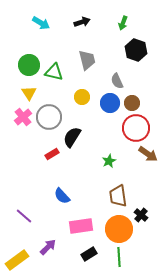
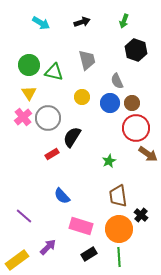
green arrow: moved 1 px right, 2 px up
gray circle: moved 1 px left, 1 px down
pink rectangle: rotated 25 degrees clockwise
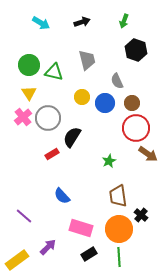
blue circle: moved 5 px left
pink rectangle: moved 2 px down
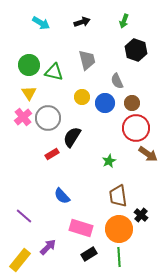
yellow rectangle: moved 3 px right; rotated 15 degrees counterclockwise
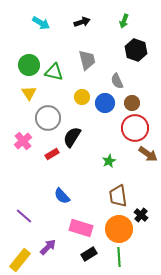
pink cross: moved 24 px down
red circle: moved 1 px left
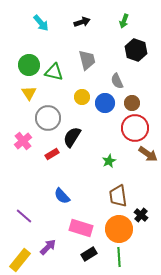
cyan arrow: rotated 18 degrees clockwise
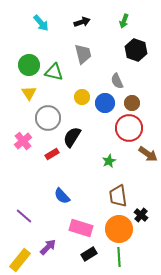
gray trapezoid: moved 4 px left, 6 px up
red circle: moved 6 px left
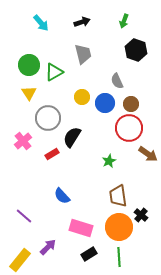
green triangle: rotated 42 degrees counterclockwise
brown circle: moved 1 px left, 1 px down
orange circle: moved 2 px up
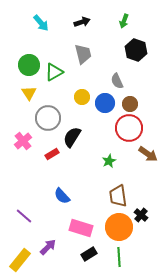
brown circle: moved 1 px left
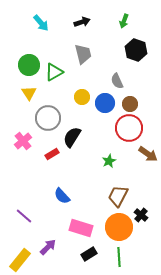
brown trapezoid: rotated 35 degrees clockwise
